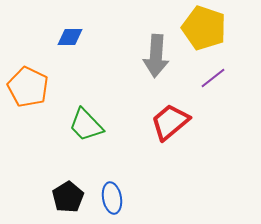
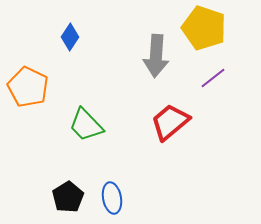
blue diamond: rotated 56 degrees counterclockwise
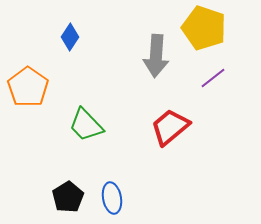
orange pentagon: rotated 9 degrees clockwise
red trapezoid: moved 5 px down
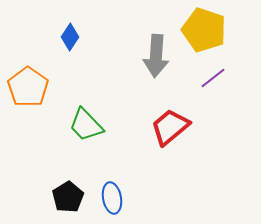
yellow pentagon: moved 2 px down
